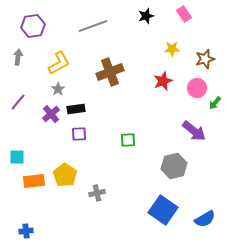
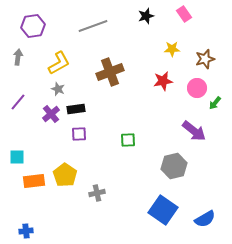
red star: rotated 12 degrees clockwise
gray star: rotated 16 degrees counterclockwise
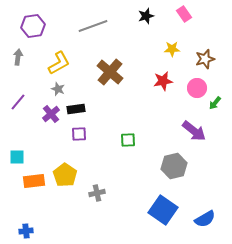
brown cross: rotated 28 degrees counterclockwise
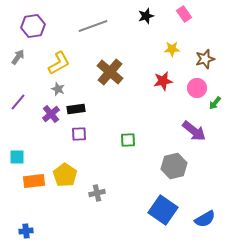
gray arrow: rotated 28 degrees clockwise
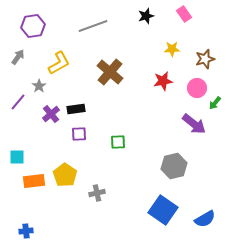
gray star: moved 19 px left, 3 px up; rotated 16 degrees clockwise
purple arrow: moved 7 px up
green square: moved 10 px left, 2 px down
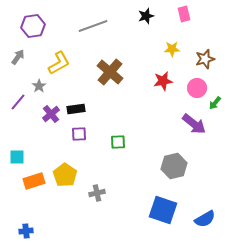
pink rectangle: rotated 21 degrees clockwise
orange rectangle: rotated 10 degrees counterclockwise
blue square: rotated 16 degrees counterclockwise
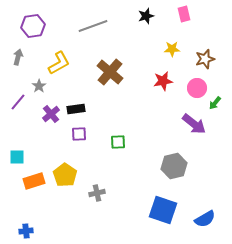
gray arrow: rotated 21 degrees counterclockwise
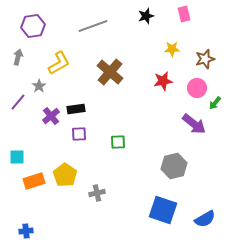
purple cross: moved 2 px down
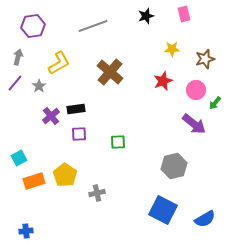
red star: rotated 12 degrees counterclockwise
pink circle: moved 1 px left, 2 px down
purple line: moved 3 px left, 19 px up
cyan square: moved 2 px right, 1 px down; rotated 28 degrees counterclockwise
blue square: rotated 8 degrees clockwise
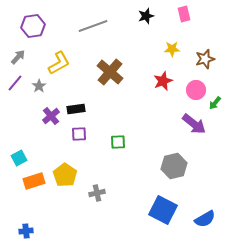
gray arrow: rotated 28 degrees clockwise
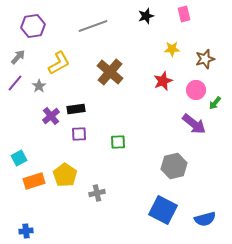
blue semicircle: rotated 15 degrees clockwise
